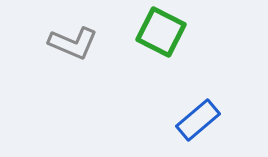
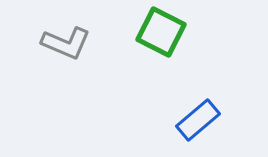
gray L-shape: moved 7 px left
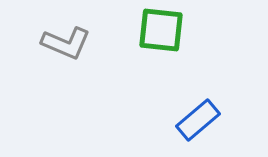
green square: moved 2 px up; rotated 21 degrees counterclockwise
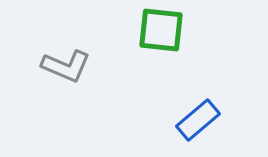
gray L-shape: moved 23 px down
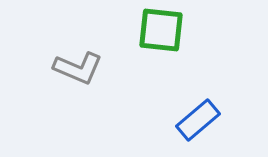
gray L-shape: moved 12 px right, 2 px down
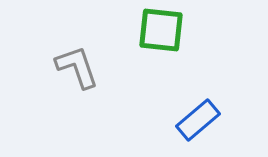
gray L-shape: moved 1 px left, 1 px up; rotated 132 degrees counterclockwise
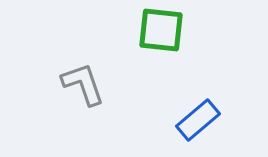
gray L-shape: moved 6 px right, 17 px down
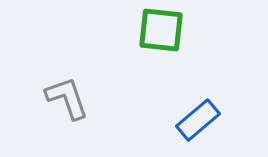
gray L-shape: moved 16 px left, 14 px down
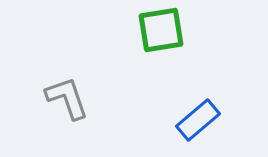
green square: rotated 15 degrees counterclockwise
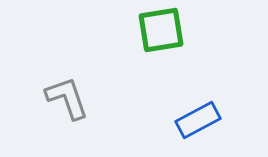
blue rectangle: rotated 12 degrees clockwise
